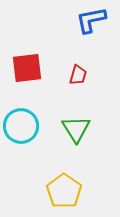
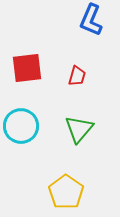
blue L-shape: rotated 56 degrees counterclockwise
red trapezoid: moved 1 px left, 1 px down
green triangle: moved 3 px right; rotated 12 degrees clockwise
yellow pentagon: moved 2 px right, 1 px down
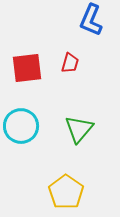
red trapezoid: moved 7 px left, 13 px up
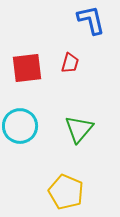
blue L-shape: rotated 144 degrees clockwise
cyan circle: moved 1 px left
yellow pentagon: rotated 12 degrees counterclockwise
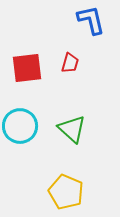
green triangle: moved 7 px left; rotated 28 degrees counterclockwise
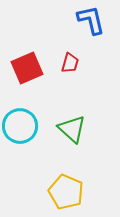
red square: rotated 16 degrees counterclockwise
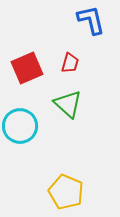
green triangle: moved 4 px left, 25 px up
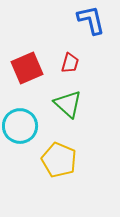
yellow pentagon: moved 7 px left, 32 px up
